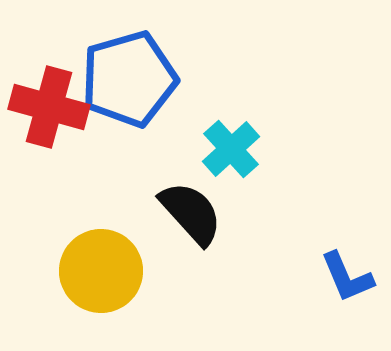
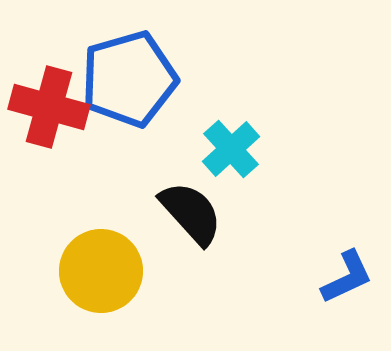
blue L-shape: rotated 92 degrees counterclockwise
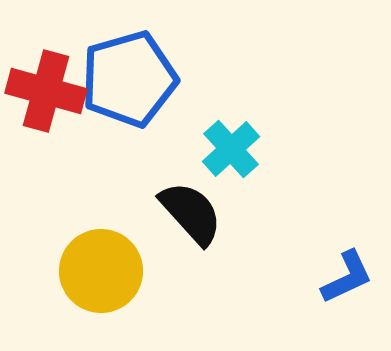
red cross: moved 3 px left, 16 px up
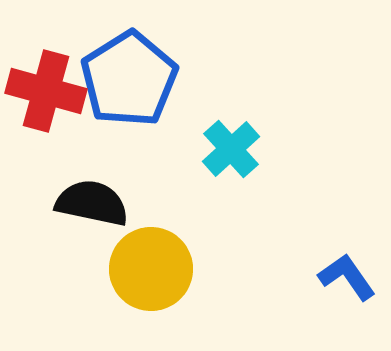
blue pentagon: rotated 16 degrees counterclockwise
black semicircle: moved 99 px left, 10 px up; rotated 36 degrees counterclockwise
yellow circle: moved 50 px right, 2 px up
blue L-shape: rotated 100 degrees counterclockwise
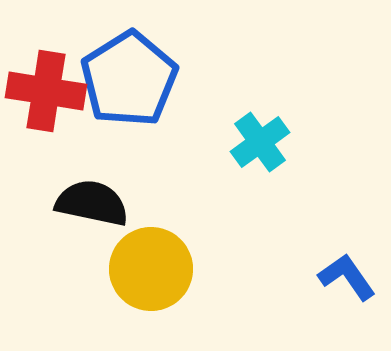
red cross: rotated 6 degrees counterclockwise
cyan cross: moved 29 px right, 7 px up; rotated 6 degrees clockwise
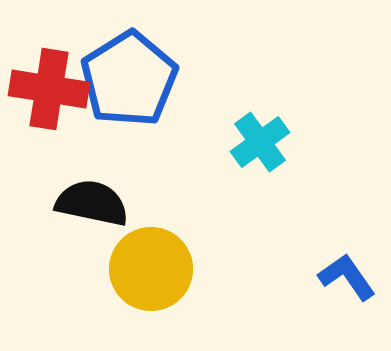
red cross: moved 3 px right, 2 px up
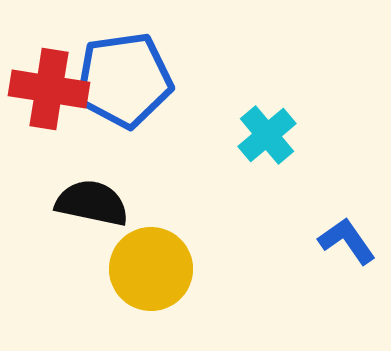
blue pentagon: moved 5 px left, 1 px down; rotated 24 degrees clockwise
cyan cross: moved 7 px right, 7 px up; rotated 4 degrees counterclockwise
blue L-shape: moved 36 px up
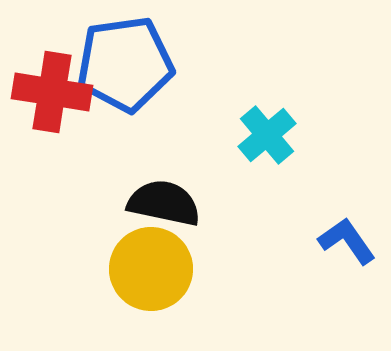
blue pentagon: moved 1 px right, 16 px up
red cross: moved 3 px right, 3 px down
black semicircle: moved 72 px right
